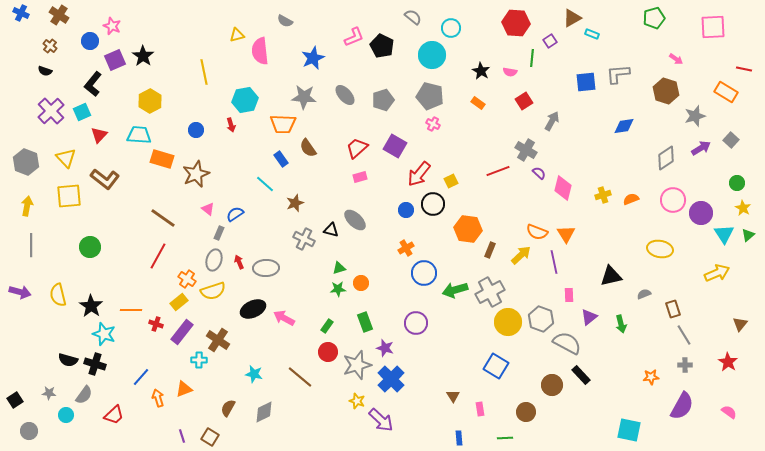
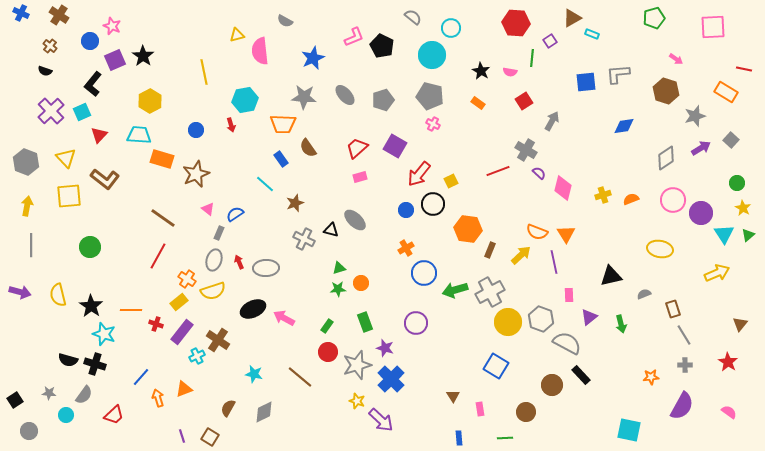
cyan cross at (199, 360): moved 2 px left, 4 px up; rotated 28 degrees counterclockwise
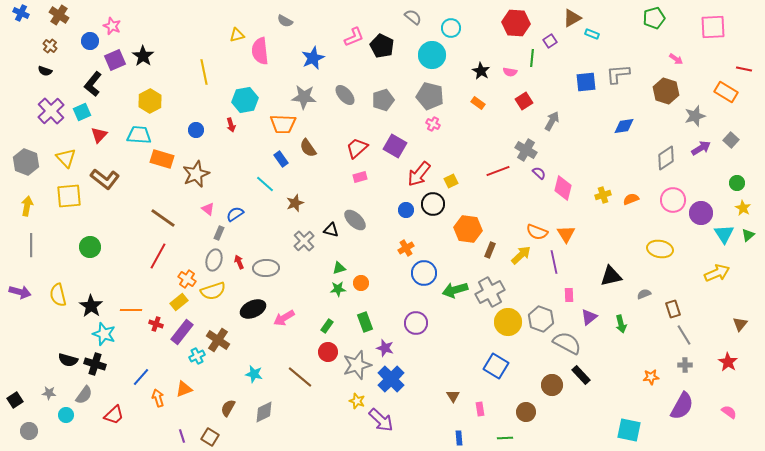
gray cross at (304, 239): moved 2 px down; rotated 20 degrees clockwise
pink arrow at (284, 318): rotated 60 degrees counterclockwise
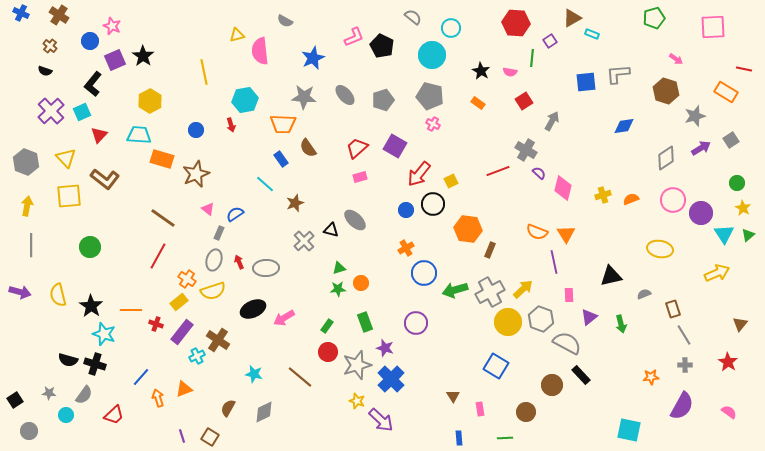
gray square at (731, 140): rotated 14 degrees clockwise
yellow arrow at (521, 255): moved 2 px right, 34 px down
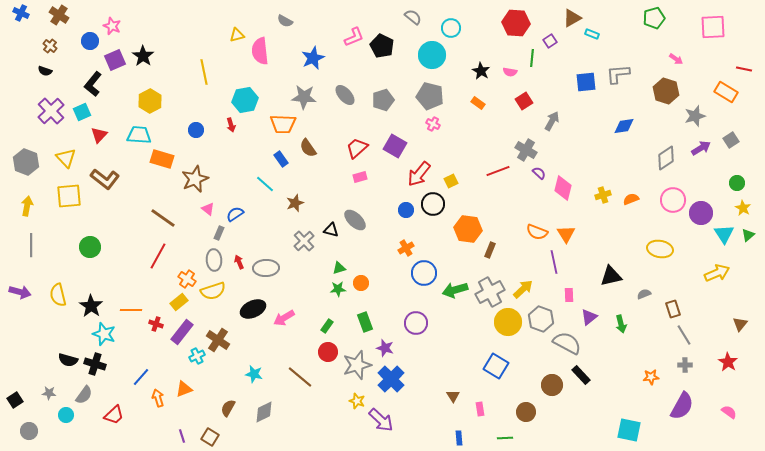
brown star at (196, 174): moved 1 px left, 5 px down
gray ellipse at (214, 260): rotated 20 degrees counterclockwise
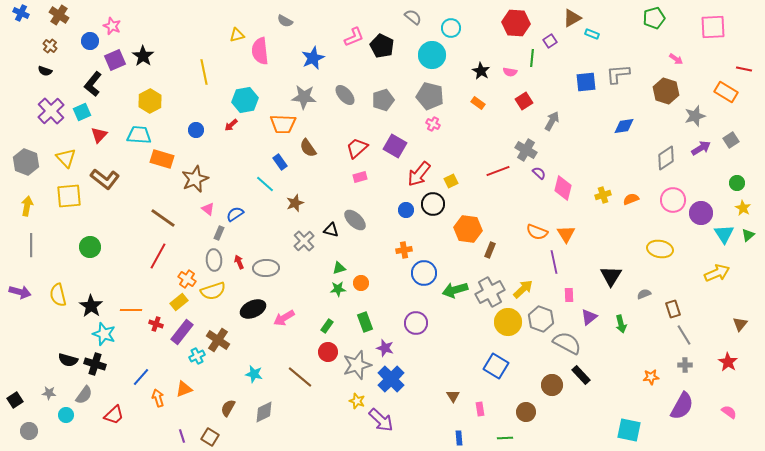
red arrow at (231, 125): rotated 64 degrees clockwise
blue rectangle at (281, 159): moved 1 px left, 3 px down
orange cross at (406, 248): moved 2 px left, 2 px down; rotated 21 degrees clockwise
black triangle at (611, 276): rotated 45 degrees counterclockwise
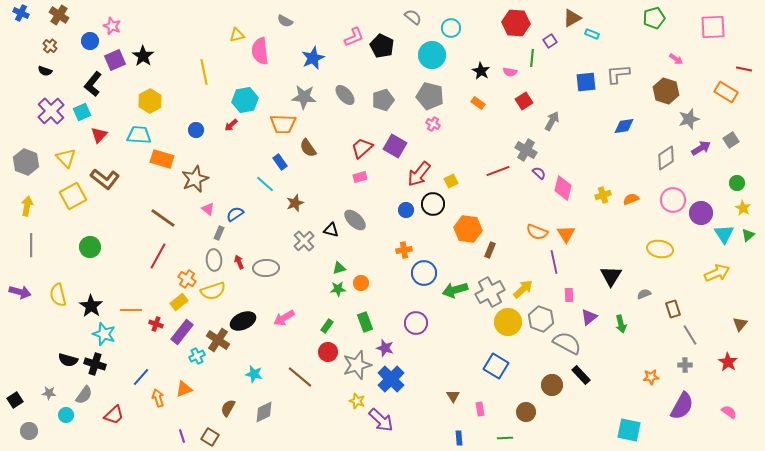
gray star at (695, 116): moved 6 px left, 3 px down
red trapezoid at (357, 148): moved 5 px right
yellow square at (69, 196): moved 4 px right; rotated 24 degrees counterclockwise
black ellipse at (253, 309): moved 10 px left, 12 px down
gray line at (684, 335): moved 6 px right
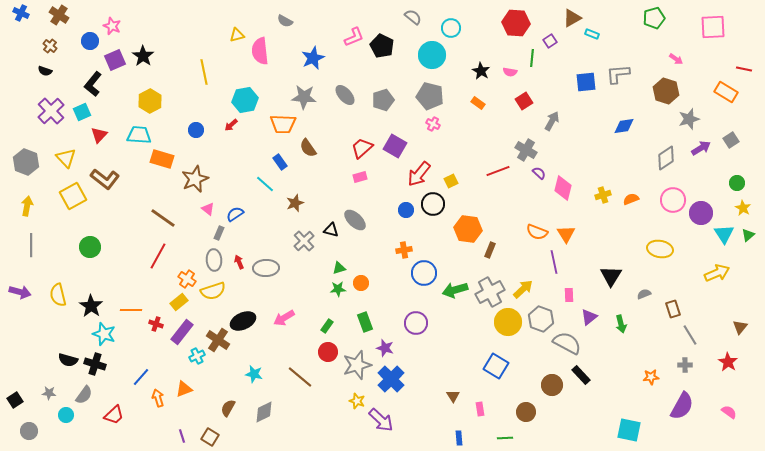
brown triangle at (740, 324): moved 3 px down
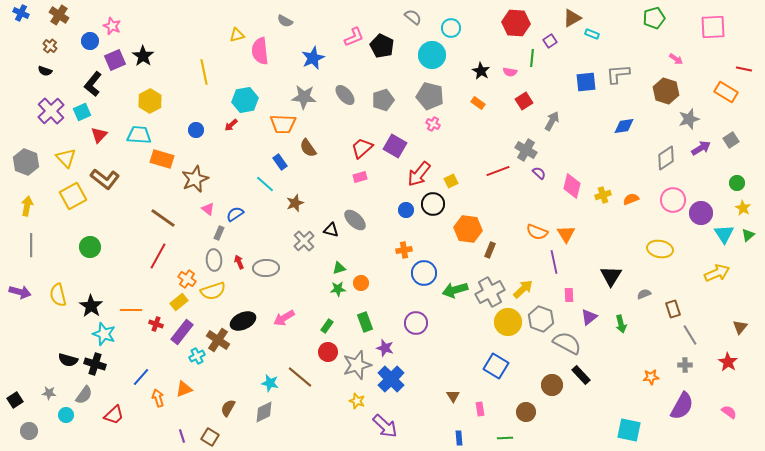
pink diamond at (563, 188): moved 9 px right, 2 px up
cyan star at (254, 374): moved 16 px right, 9 px down
purple arrow at (381, 420): moved 4 px right, 6 px down
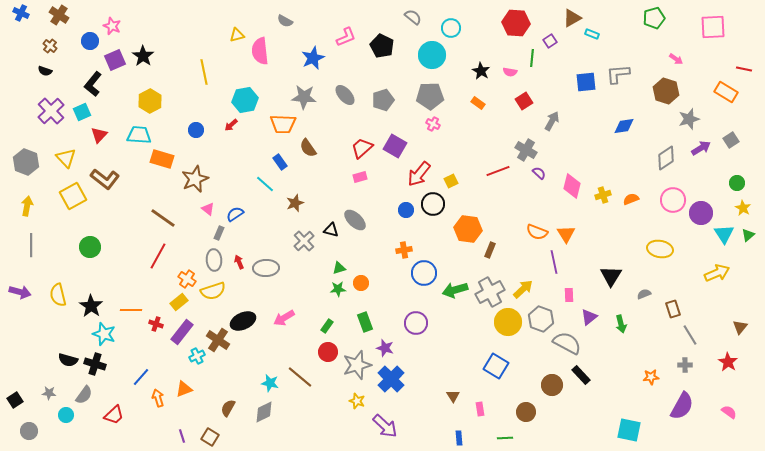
pink L-shape at (354, 37): moved 8 px left
gray pentagon at (430, 96): rotated 16 degrees counterclockwise
